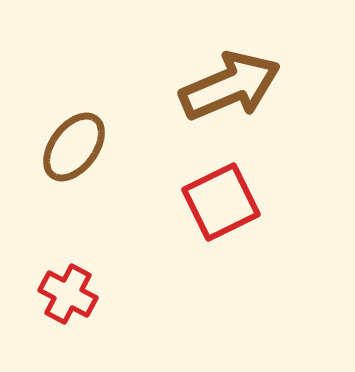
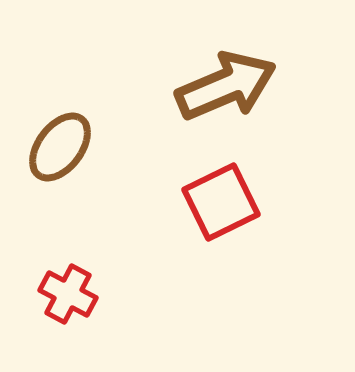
brown arrow: moved 4 px left
brown ellipse: moved 14 px left
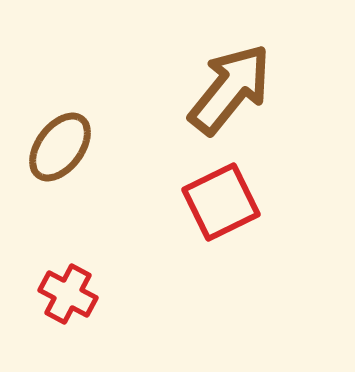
brown arrow: moved 4 px right, 3 px down; rotated 28 degrees counterclockwise
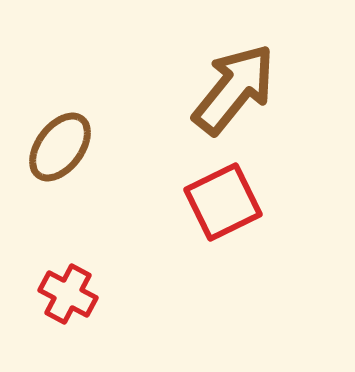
brown arrow: moved 4 px right
red square: moved 2 px right
